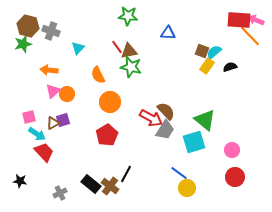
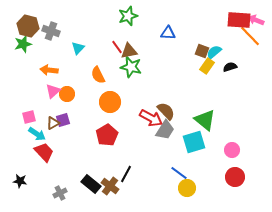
green star at (128, 16): rotated 24 degrees counterclockwise
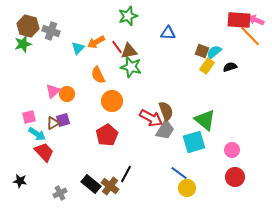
orange arrow at (49, 70): moved 47 px right, 28 px up; rotated 36 degrees counterclockwise
orange circle at (110, 102): moved 2 px right, 1 px up
brown semicircle at (166, 111): rotated 24 degrees clockwise
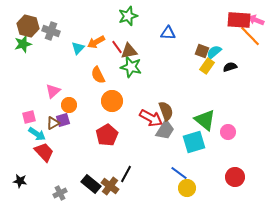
orange circle at (67, 94): moved 2 px right, 11 px down
pink circle at (232, 150): moved 4 px left, 18 px up
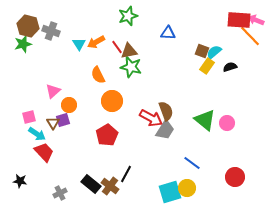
cyan triangle at (78, 48): moved 1 px right, 4 px up; rotated 16 degrees counterclockwise
brown triangle at (53, 123): rotated 32 degrees counterclockwise
pink circle at (228, 132): moved 1 px left, 9 px up
cyan square at (194, 142): moved 24 px left, 50 px down
blue line at (179, 173): moved 13 px right, 10 px up
